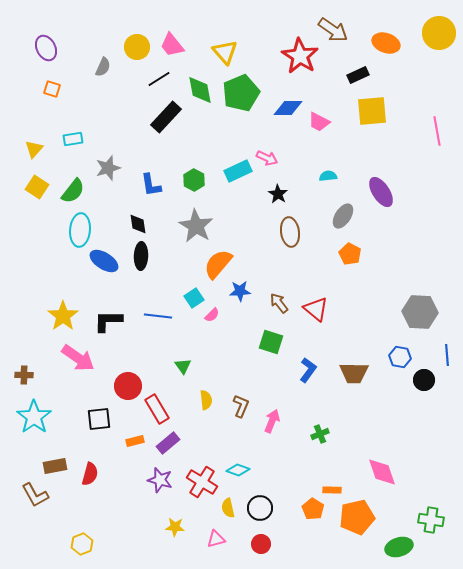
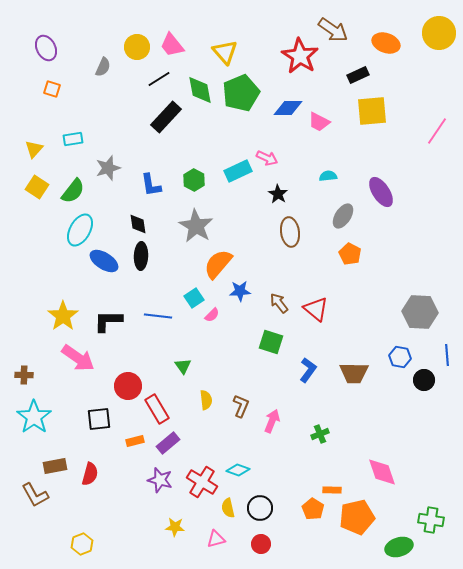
pink line at (437, 131): rotated 44 degrees clockwise
cyan ellipse at (80, 230): rotated 24 degrees clockwise
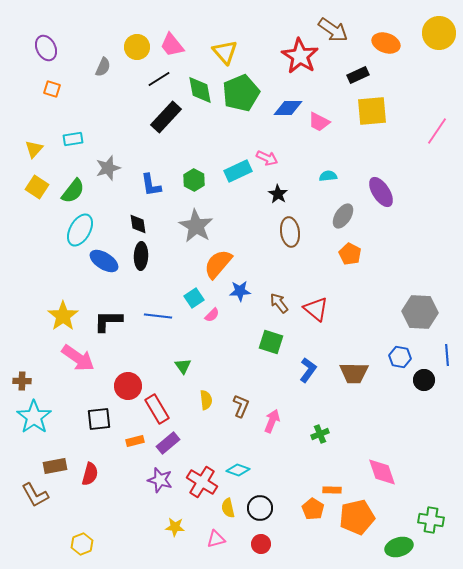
brown cross at (24, 375): moved 2 px left, 6 px down
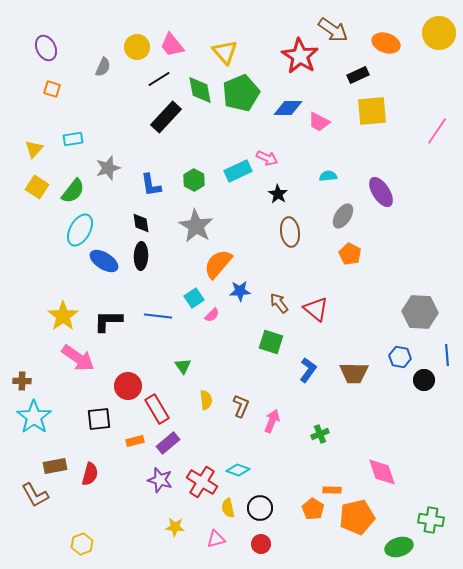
black diamond at (138, 224): moved 3 px right, 1 px up
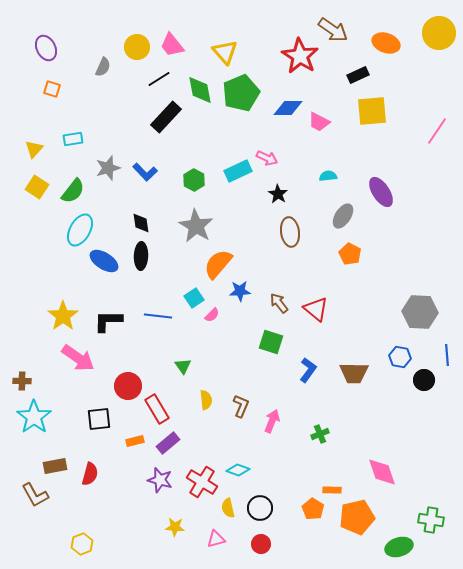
blue L-shape at (151, 185): moved 6 px left, 13 px up; rotated 35 degrees counterclockwise
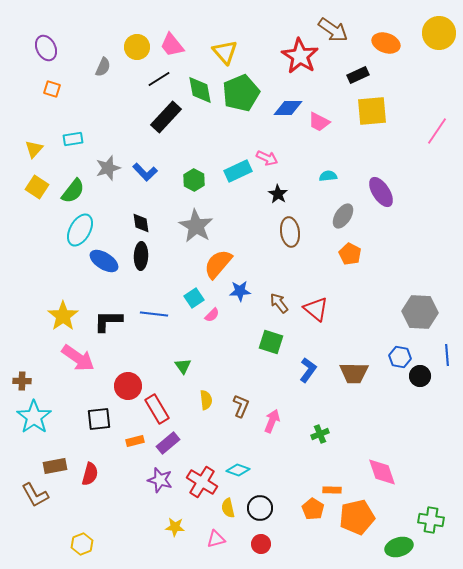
blue line at (158, 316): moved 4 px left, 2 px up
black circle at (424, 380): moved 4 px left, 4 px up
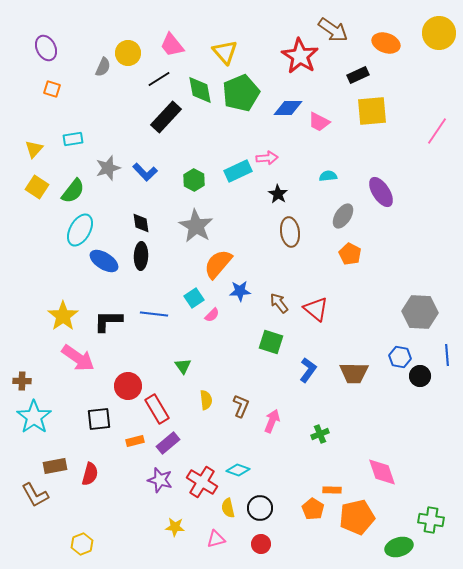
yellow circle at (137, 47): moved 9 px left, 6 px down
pink arrow at (267, 158): rotated 30 degrees counterclockwise
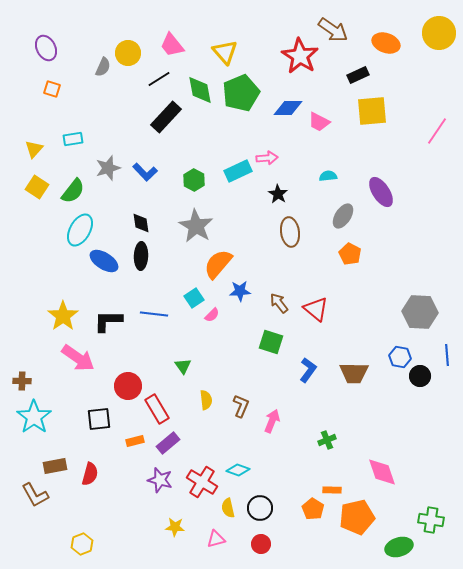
green cross at (320, 434): moved 7 px right, 6 px down
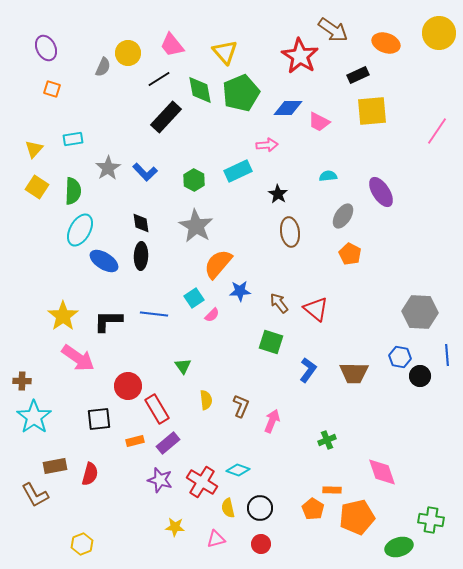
pink arrow at (267, 158): moved 13 px up
gray star at (108, 168): rotated 15 degrees counterclockwise
green semicircle at (73, 191): rotated 36 degrees counterclockwise
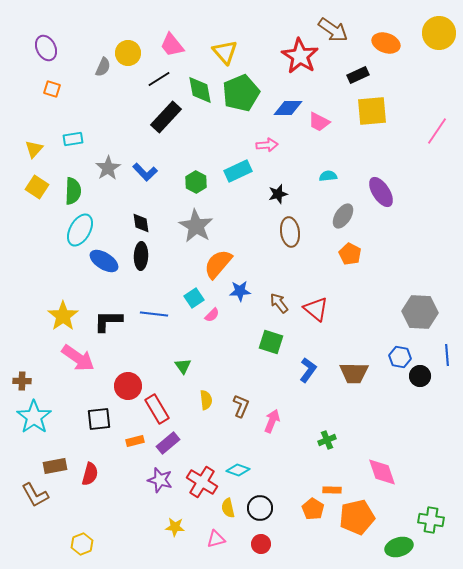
green hexagon at (194, 180): moved 2 px right, 2 px down
black star at (278, 194): rotated 24 degrees clockwise
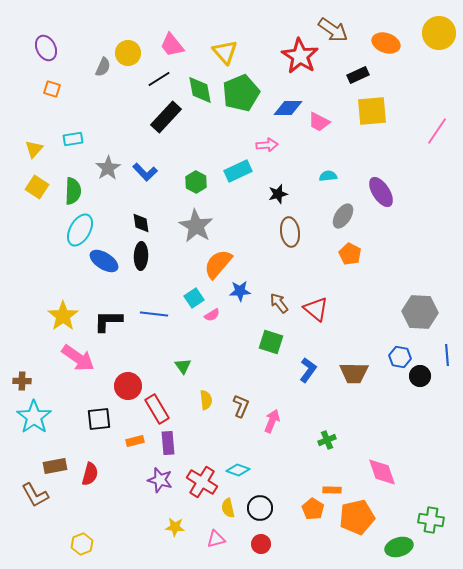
pink semicircle at (212, 315): rotated 14 degrees clockwise
purple rectangle at (168, 443): rotated 55 degrees counterclockwise
